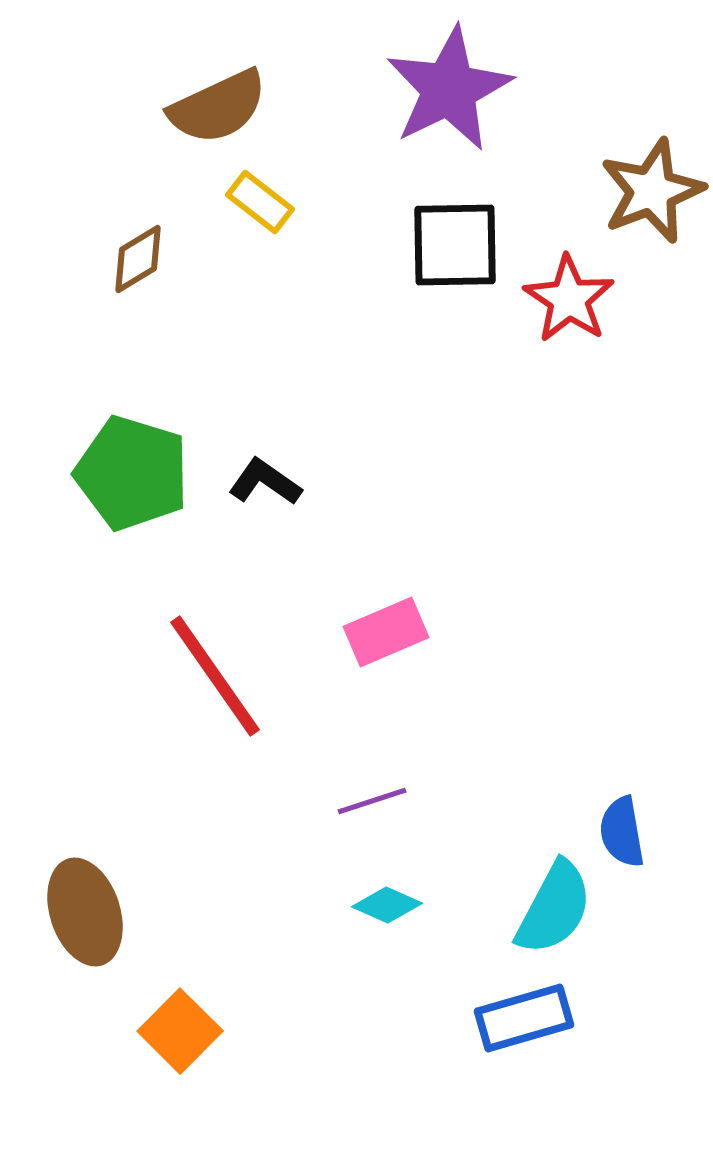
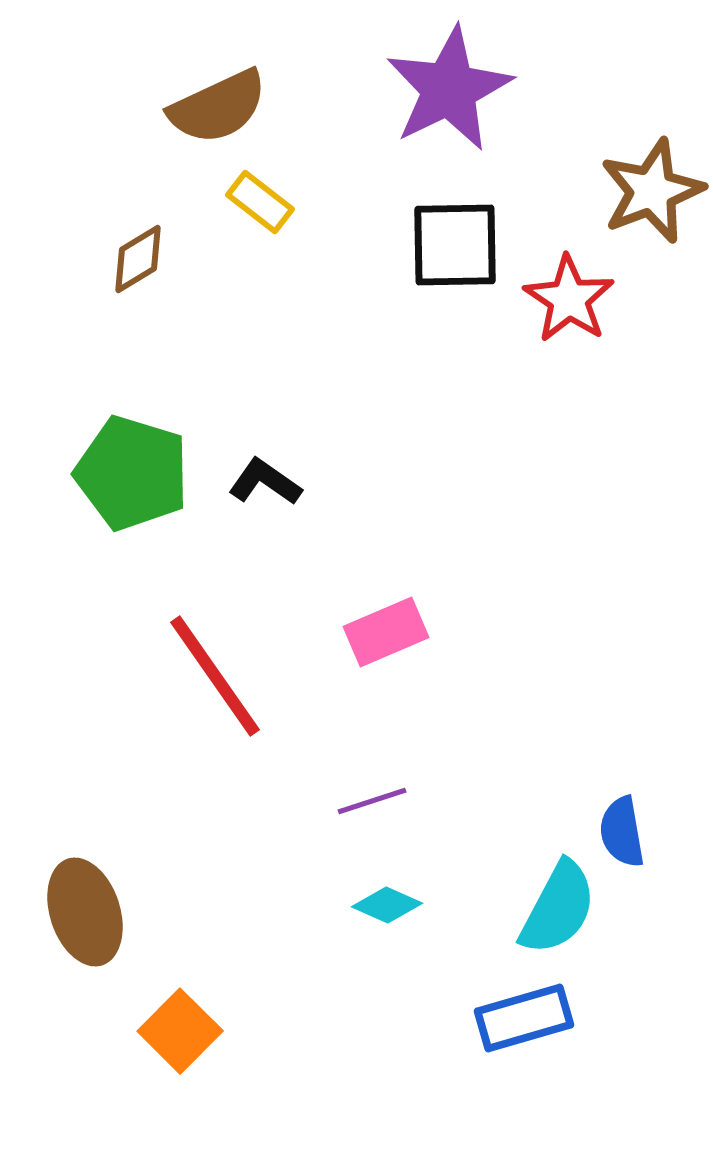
cyan semicircle: moved 4 px right
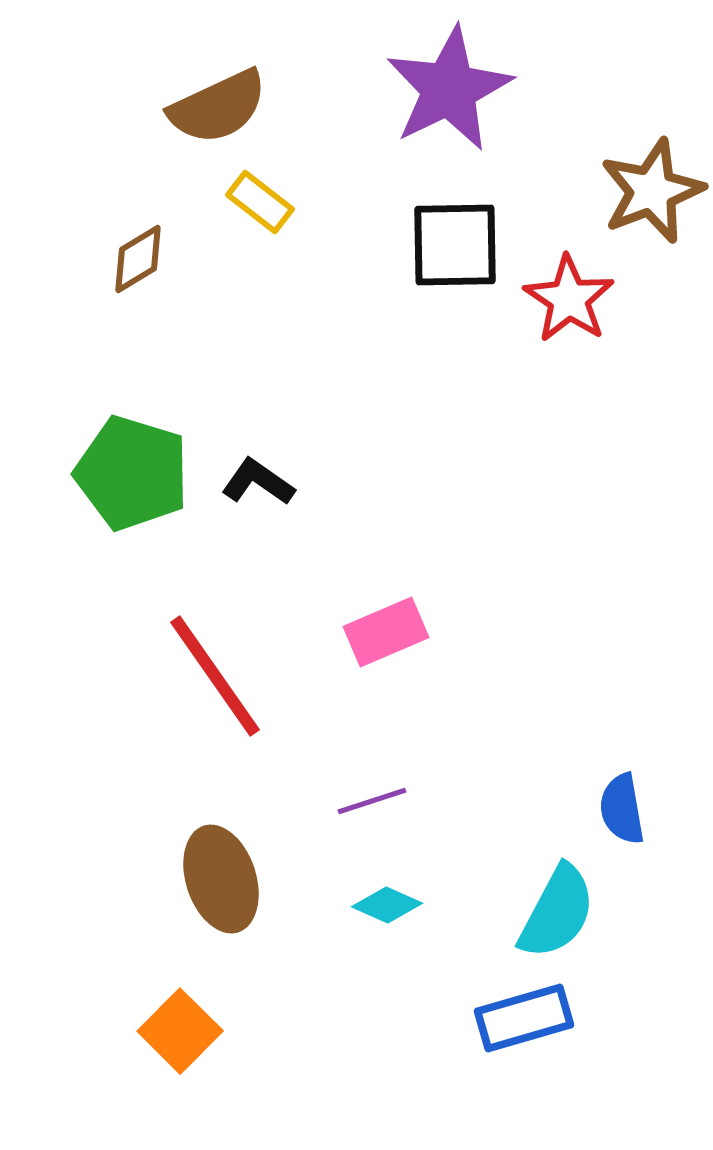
black L-shape: moved 7 px left
blue semicircle: moved 23 px up
cyan semicircle: moved 1 px left, 4 px down
brown ellipse: moved 136 px right, 33 px up
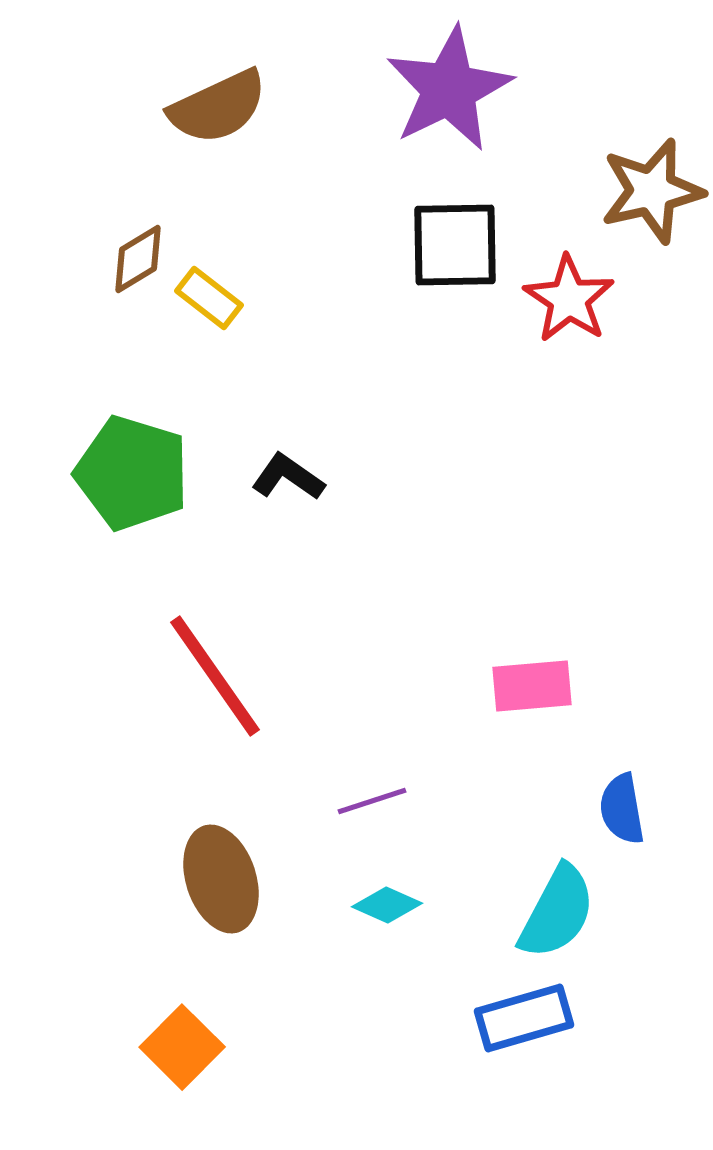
brown star: rotated 8 degrees clockwise
yellow rectangle: moved 51 px left, 96 px down
black L-shape: moved 30 px right, 5 px up
pink rectangle: moved 146 px right, 54 px down; rotated 18 degrees clockwise
orange square: moved 2 px right, 16 px down
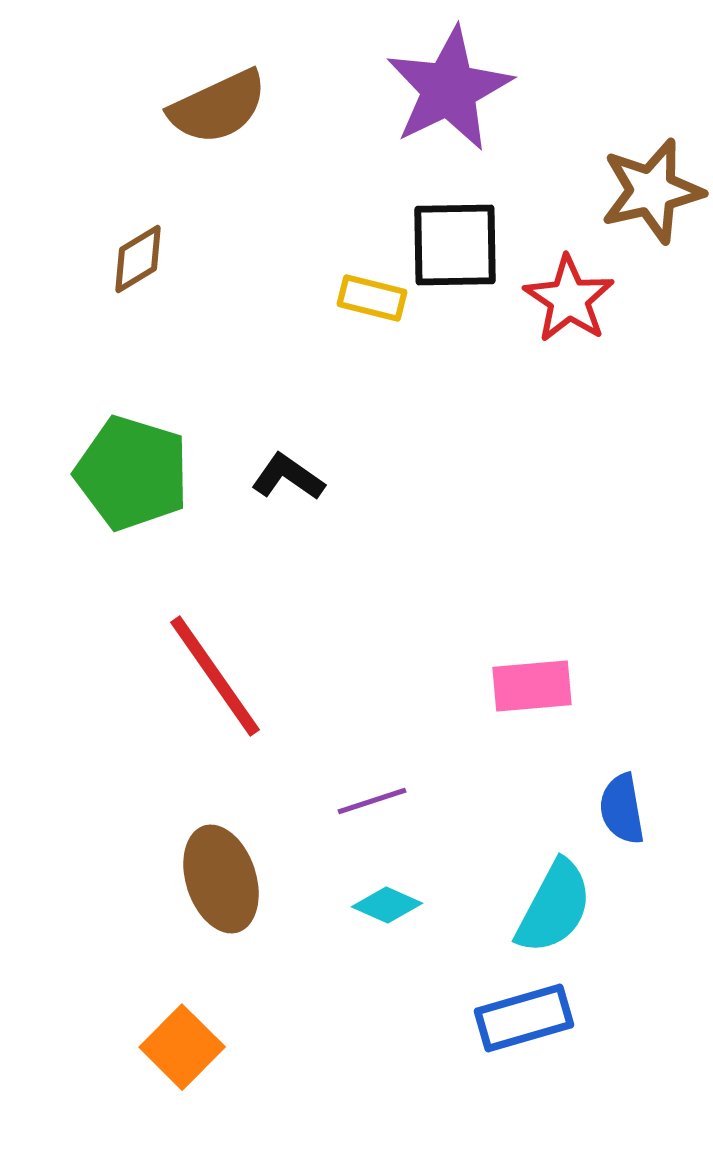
yellow rectangle: moved 163 px right; rotated 24 degrees counterclockwise
cyan semicircle: moved 3 px left, 5 px up
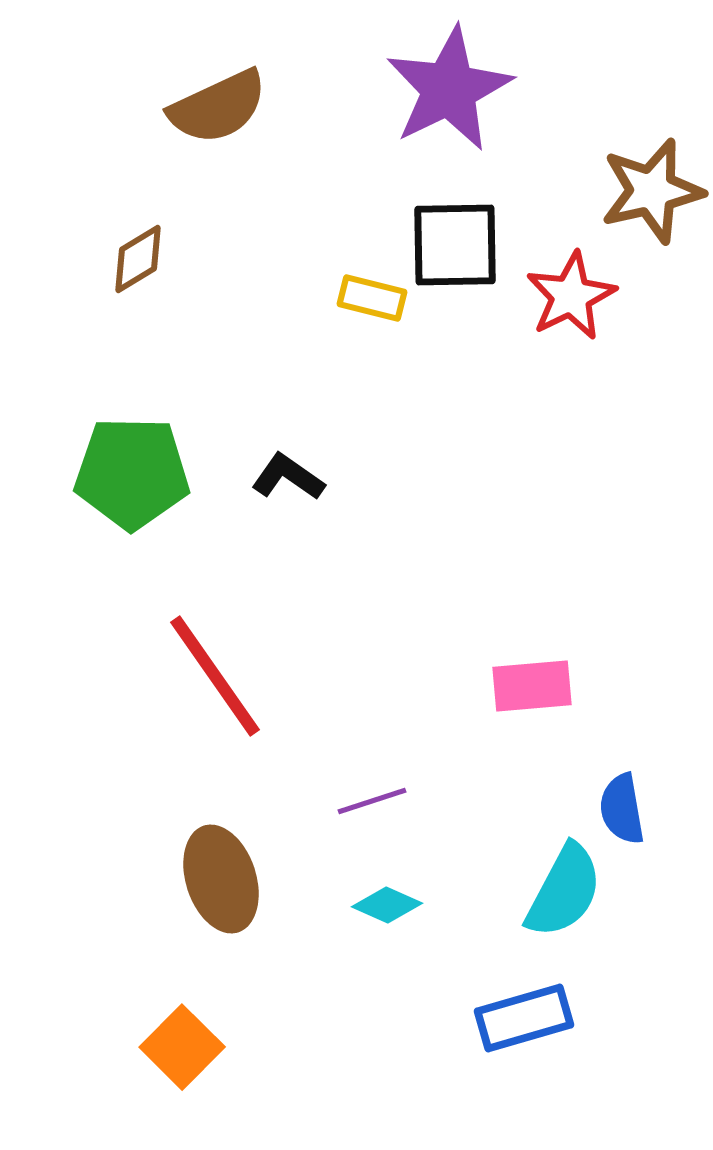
red star: moved 2 px right, 3 px up; rotated 12 degrees clockwise
green pentagon: rotated 16 degrees counterclockwise
cyan semicircle: moved 10 px right, 16 px up
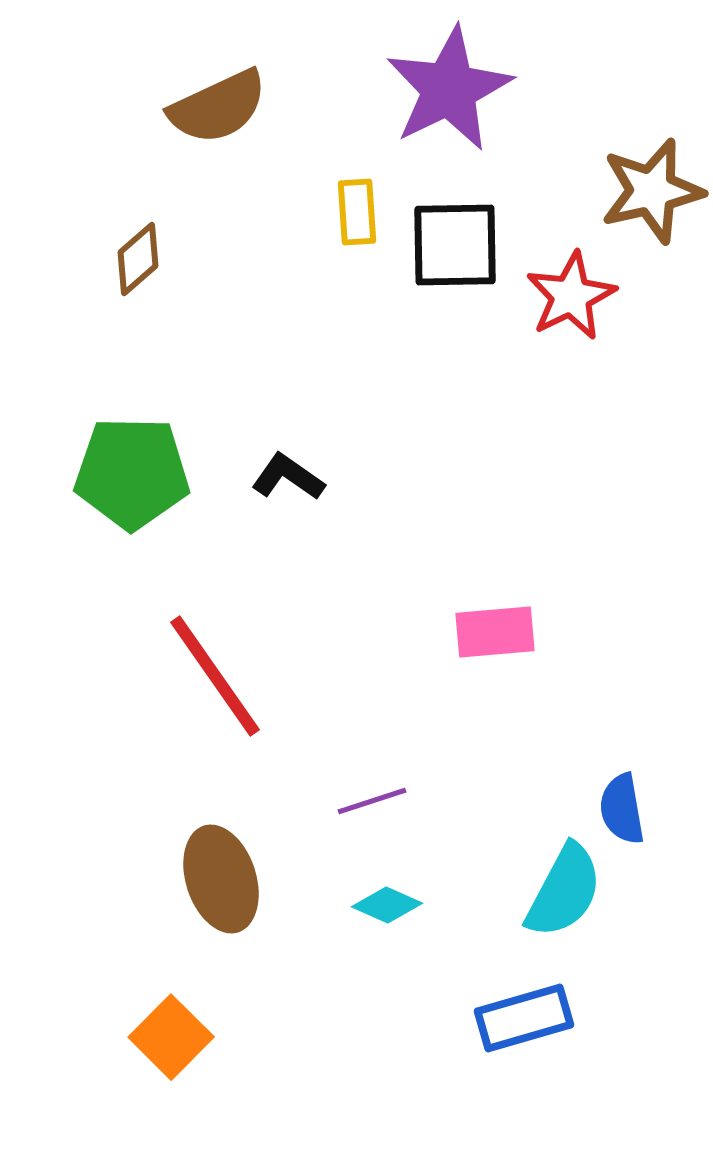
brown diamond: rotated 10 degrees counterclockwise
yellow rectangle: moved 15 px left, 86 px up; rotated 72 degrees clockwise
pink rectangle: moved 37 px left, 54 px up
orange square: moved 11 px left, 10 px up
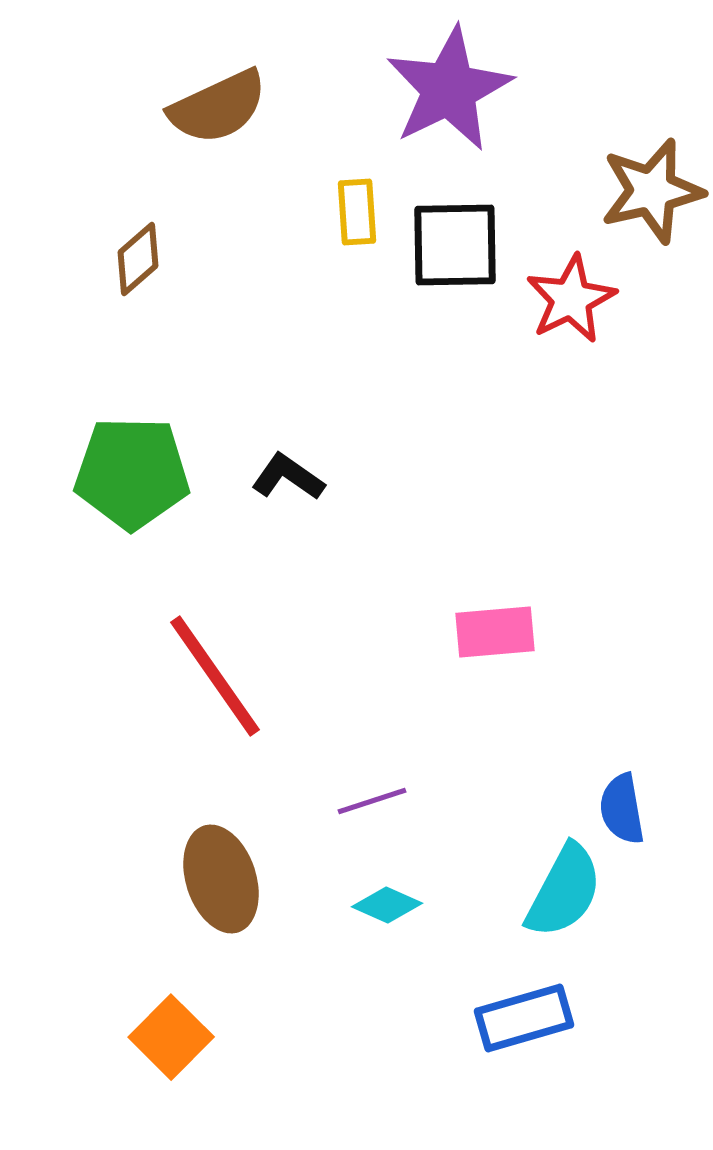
red star: moved 3 px down
